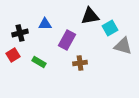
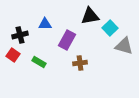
cyan square: rotated 14 degrees counterclockwise
black cross: moved 2 px down
gray triangle: moved 1 px right
red square: rotated 24 degrees counterclockwise
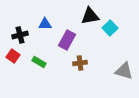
gray triangle: moved 25 px down
red square: moved 1 px down
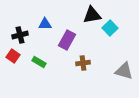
black triangle: moved 2 px right, 1 px up
brown cross: moved 3 px right
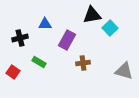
black cross: moved 3 px down
red square: moved 16 px down
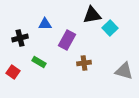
brown cross: moved 1 px right
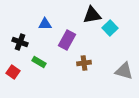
black cross: moved 4 px down; rotated 35 degrees clockwise
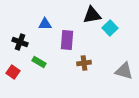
purple rectangle: rotated 24 degrees counterclockwise
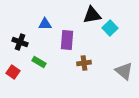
gray triangle: rotated 24 degrees clockwise
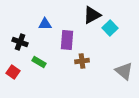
black triangle: rotated 18 degrees counterclockwise
brown cross: moved 2 px left, 2 px up
